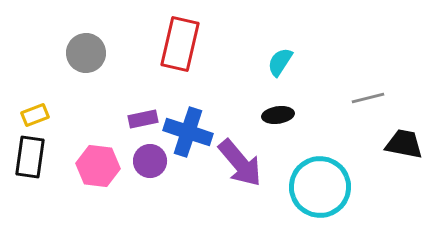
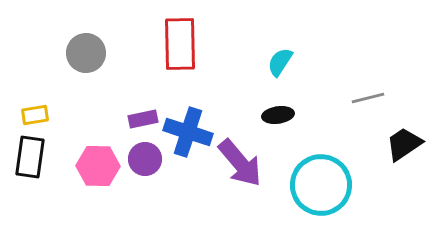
red rectangle: rotated 14 degrees counterclockwise
yellow rectangle: rotated 12 degrees clockwise
black trapezoid: rotated 45 degrees counterclockwise
purple circle: moved 5 px left, 2 px up
pink hexagon: rotated 6 degrees counterclockwise
cyan circle: moved 1 px right, 2 px up
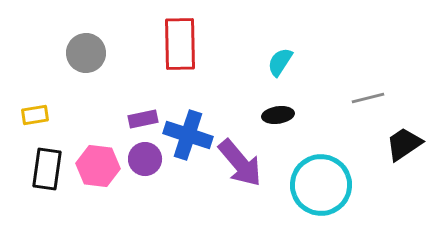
blue cross: moved 3 px down
black rectangle: moved 17 px right, 12 px down
pink hexagon: rotated 6 degrees clockwise
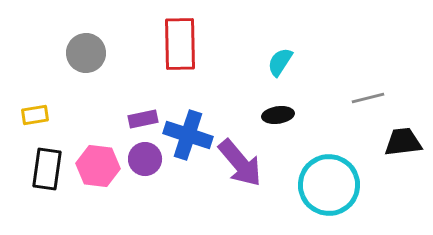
black trapezoid: moved 1 px left, 2 px up; rotated 27 degrees clockwise
cyan circle: moved 8 px right
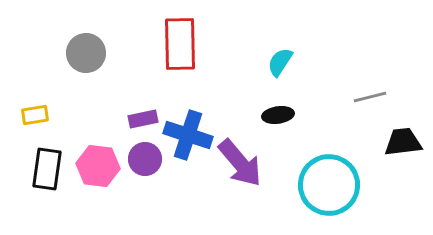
gray line: moved 2 px right, 1 px up
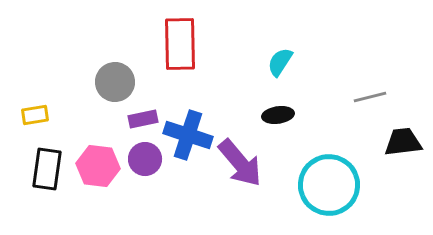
gray circle: moved 29 px right, 29 px down
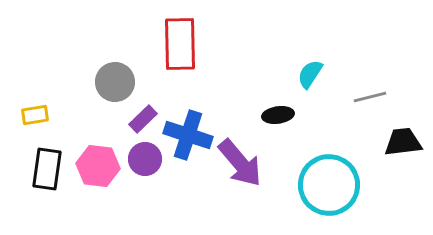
cyan semicircle: moved 30 px right, 12 px down
purple rectangle: rotated 32 degrees counterclockwise
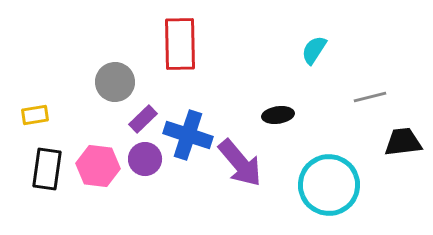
cyan semicircle: moved 4 px right, 24 px up
